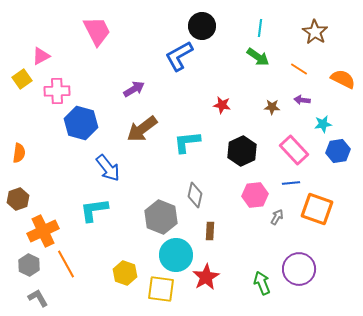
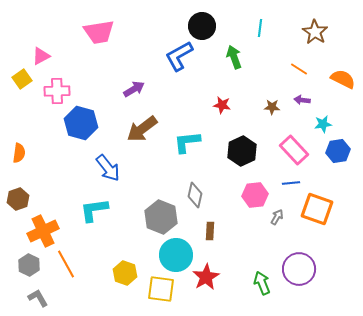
pink trapezoid at (97, 31): moved 2 px right, 1 px down; rotated 108 degrees clockwise
green arrow at (258, 57): moved 24 px left; rotated 145 degrees counterclockwise
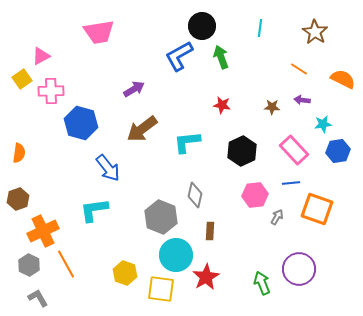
green arrow at (234, 57): moved 13 px left
pink cross at (57, 91): moved 6 px left
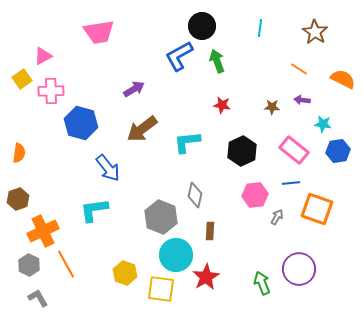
pink triangle at (41, 56): moved 2 px right
green arrow at (221, 57): moved 4 px left, 4 px down
cyan star at (323, 124): rotated 18 degrees clockwise
pink rectangle at (294, 150): rotated 8 degrees counterclockwise
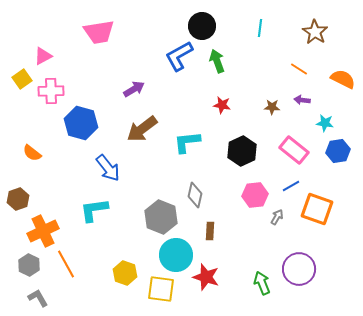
cyan star at (323, 124): moved 2 px right, 1 px up
orange semicircle at (19, 153): moved 13 px right; rotated 120 degrees clockwise
blue line at (291, 183): moved 3 px down; rotated 24 degrees counterclockwise
red star at (206, 277): rotated 24 degrees counterclockwise
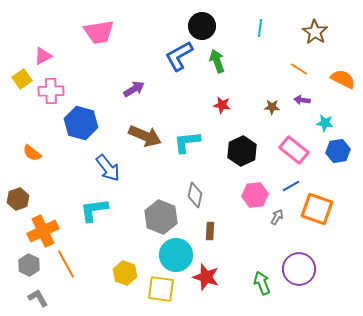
brown arrow at (142, 129): moved 3 px right, 7 px down; rotated 120 degrees counterclockwise
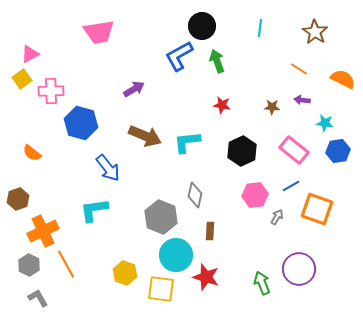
pink triangle at (43, 56): moved 13 px left, 2 px up
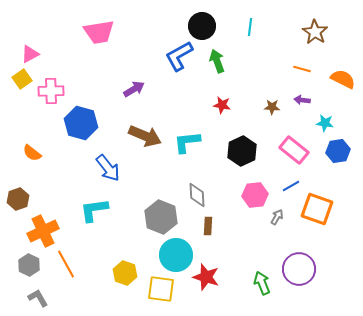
cyan line at (260, 28): moved 10 px left, 1 px up
orange line at (299, 69): moved 3 px right; rotated 18 degrees counterclockwise
gray diamond at (195, 195): moved 2 px right; rotated 15 degrees counterclockwise
brown rectangle at (210, 231): moved 2 px left, 5 px up
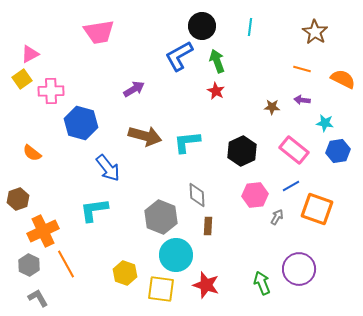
red star at (222, 105): moved 6 px left, 14 px up; rotated 18 degrees clockwise
brown arrow at (145, 136): rotated 8 degrees counterclockwise
red star at (206, 277): moved 8 px down
